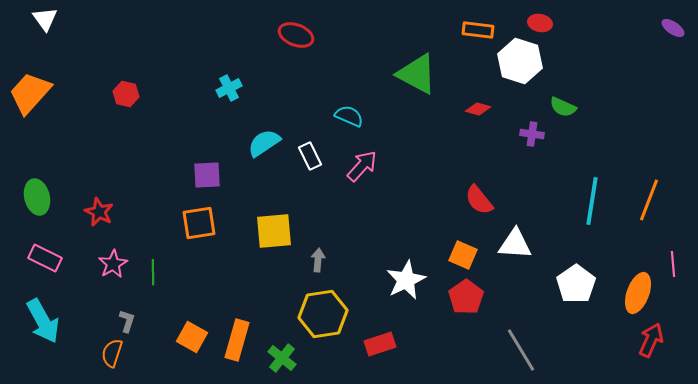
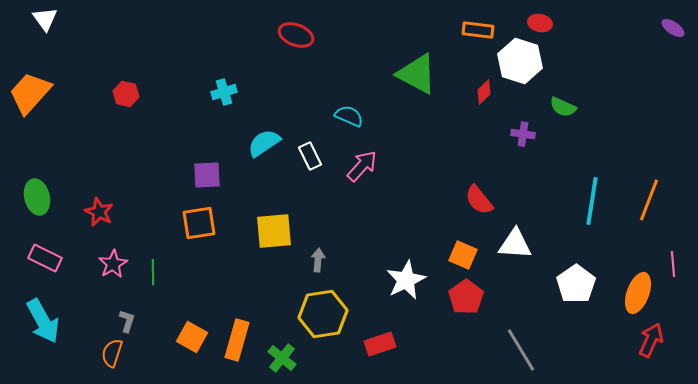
cyan cross at (229, 88): moved 5 px left, 4 px down; rotated 10 degrees clockwise
red diamond at (478, 109): moved 6 px right, 17 px up; rotated 60 degrees counterclockwise
purple cross at (532, 134): moved 9 px left
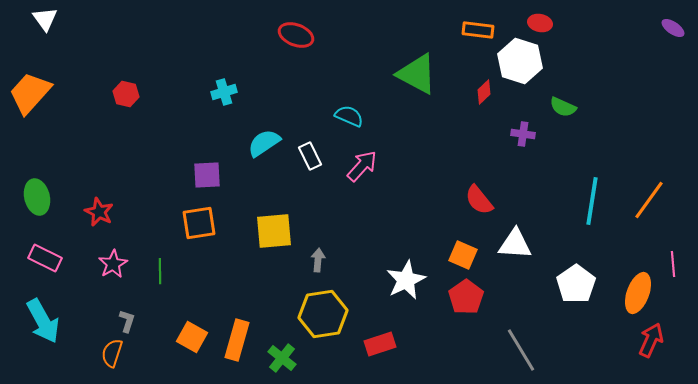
orange line at (649, 200): rotated 15 degrees clockwise
green line at (153, 272): moved 7 px right, 1 px up
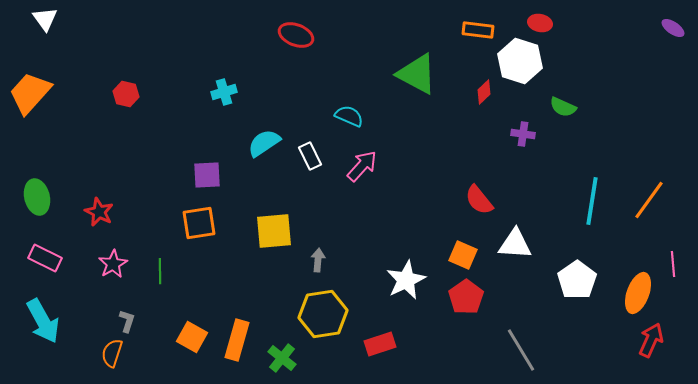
white pentagon at (576, 284): moved 1 px right, 4 px up
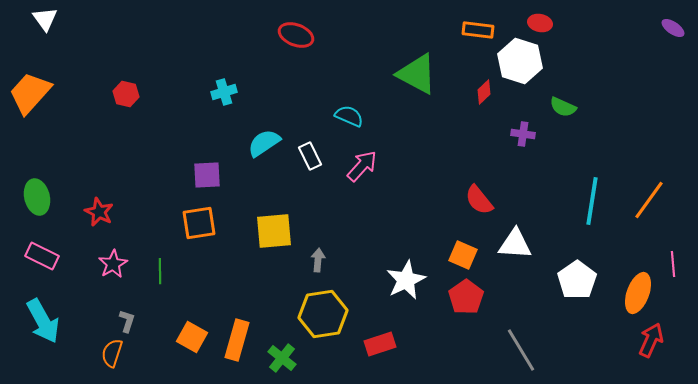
pink rectangle at (45, 258): moved 3 px left, 2 px up
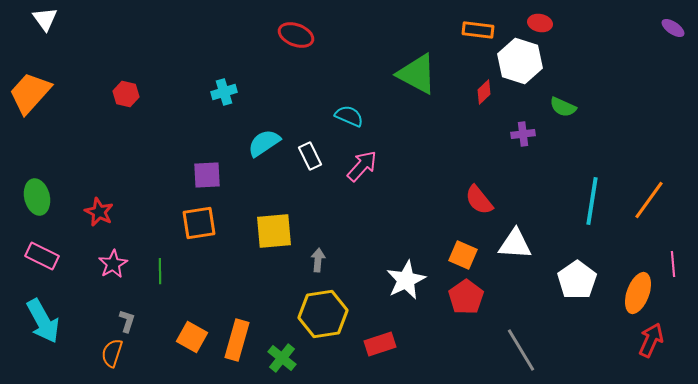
purple cross at (523, 134): rotated 15 degrees counterclockwise
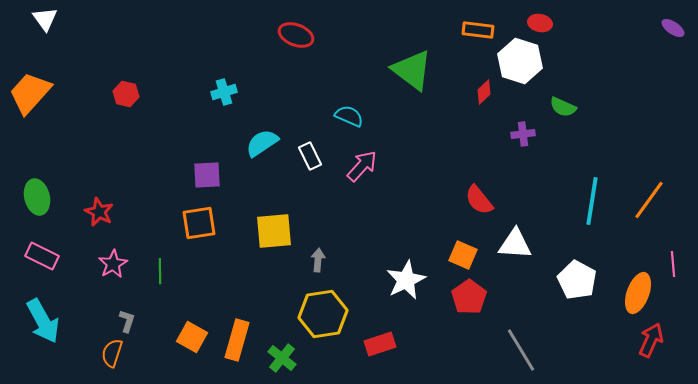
green triangle at (417, 74): moved 5 px left, 4 px up; rotated 9 degrees clockwise
cyan semicircle at (264, 143): moved 2 px left
white pentagon at (577, 280): rotated 9 degrees counterclockwise
red pentagon at (466, 297): moved 3 px right
